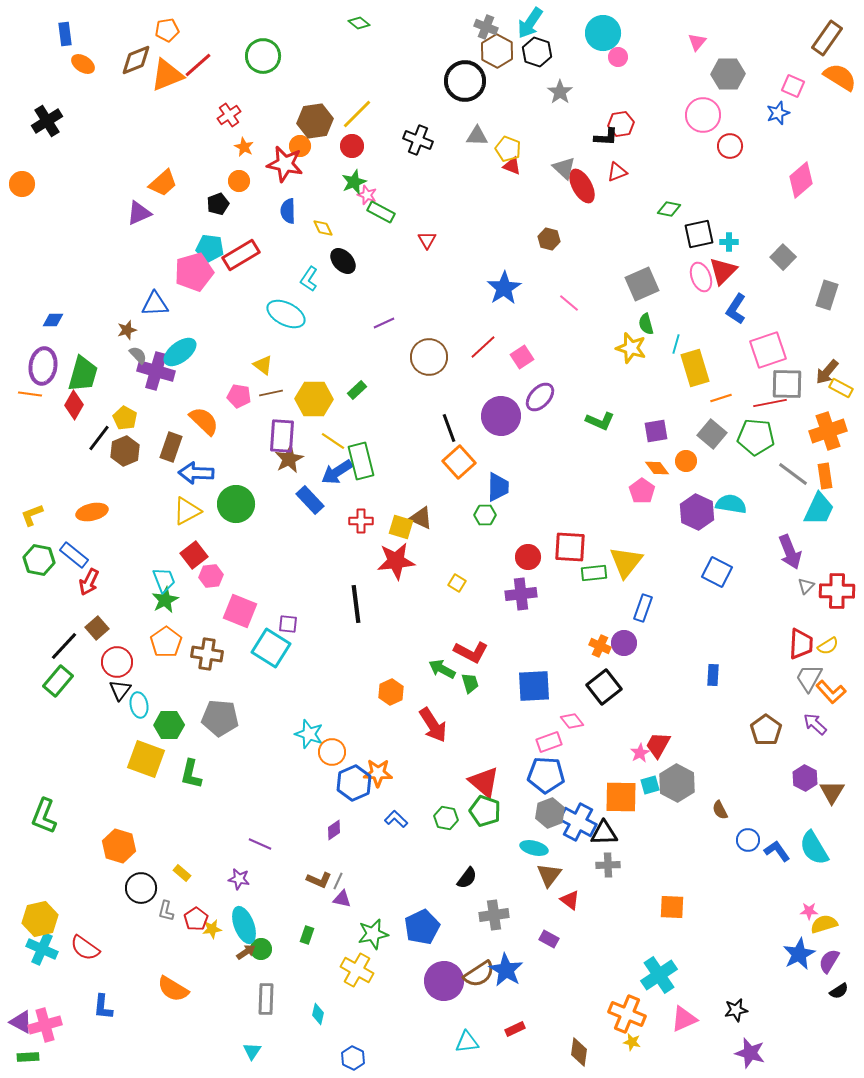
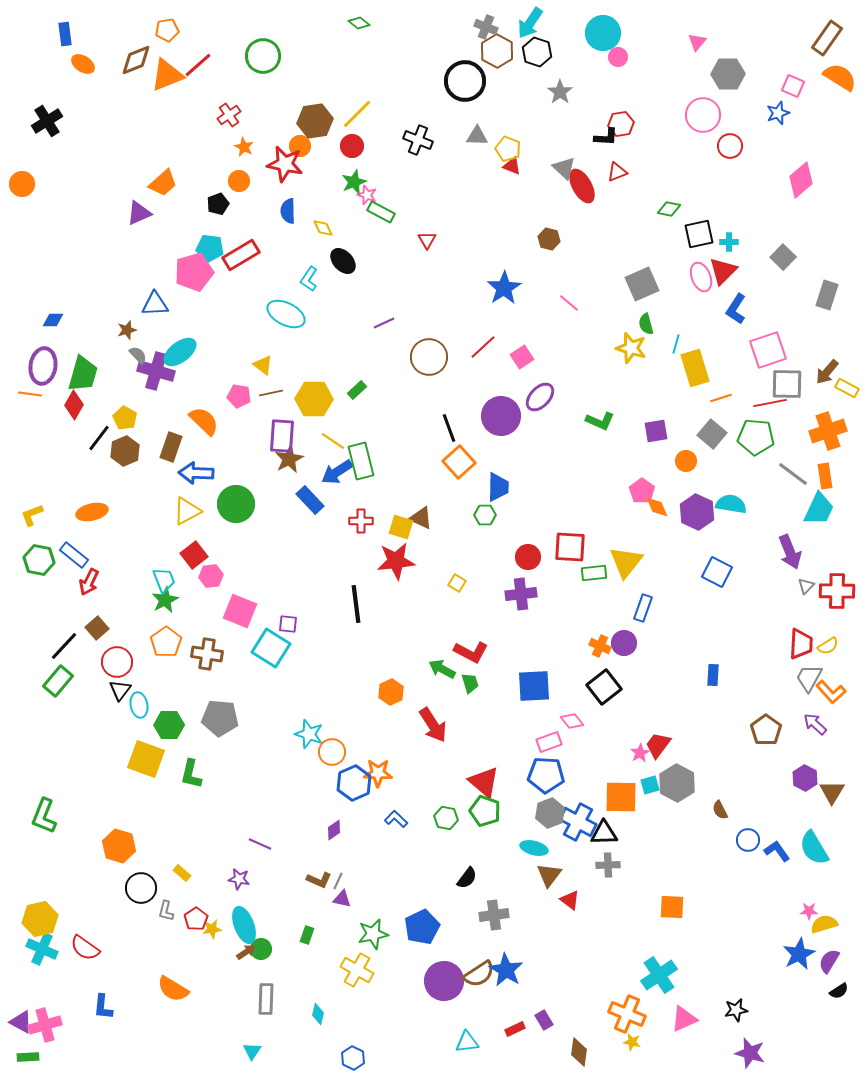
yellow rectangle at (841, 388): moved 6 px right
orange diamond at (657, 468): moved 39 px down; rotated 15 degrees clockwise
red trapezoid at (658, 745): rotated 8 degrees clockwise
purple rectangle at (549, 939): moved 5 px left, 81 px down; rotated 30 degrees clockwise
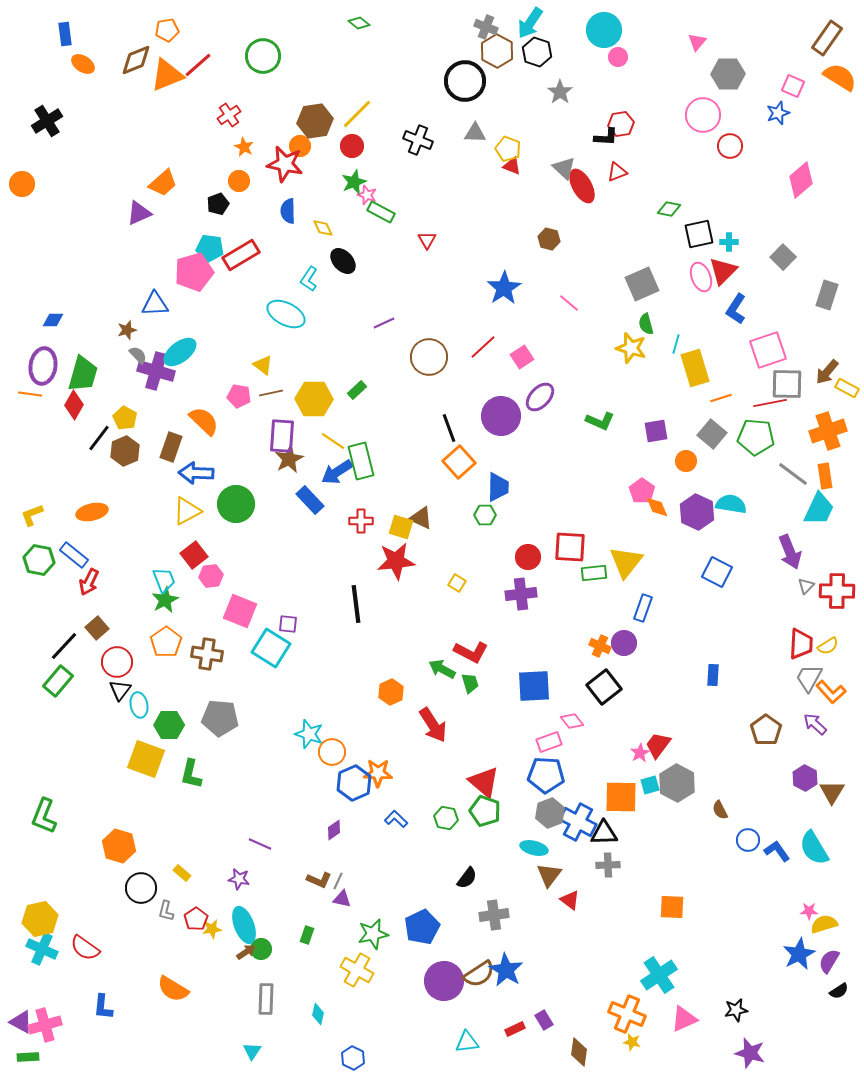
cyan circle at (603, 33): moved 1 px right, 3 px up
gray triangle at (477, 136): moved 2 px left, 3 px up
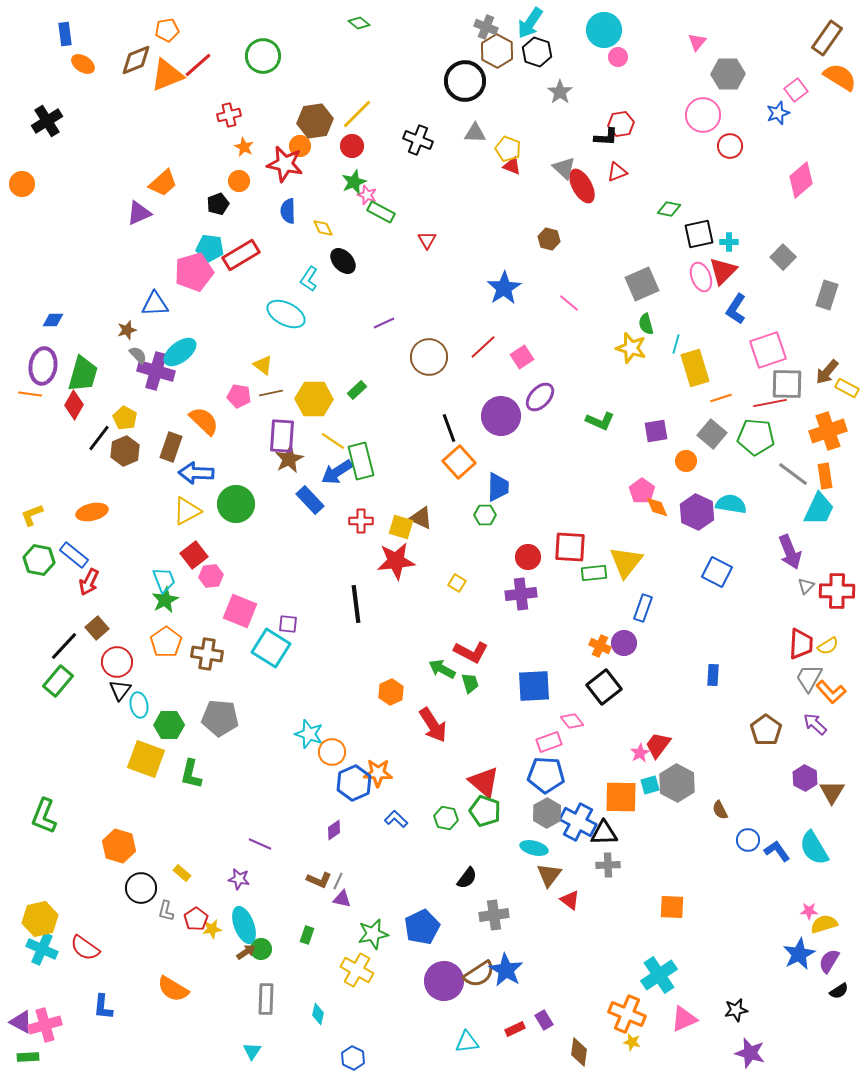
pink square at (793, 86): moved 3 px right, 4 px down; rotated 30 degrees clockwise
red cross at (229, 115): rotated 20 degrees clockwise
gray hexagon at (550, 813): moved 3 px left; rotated 8 degrees counterclockwise
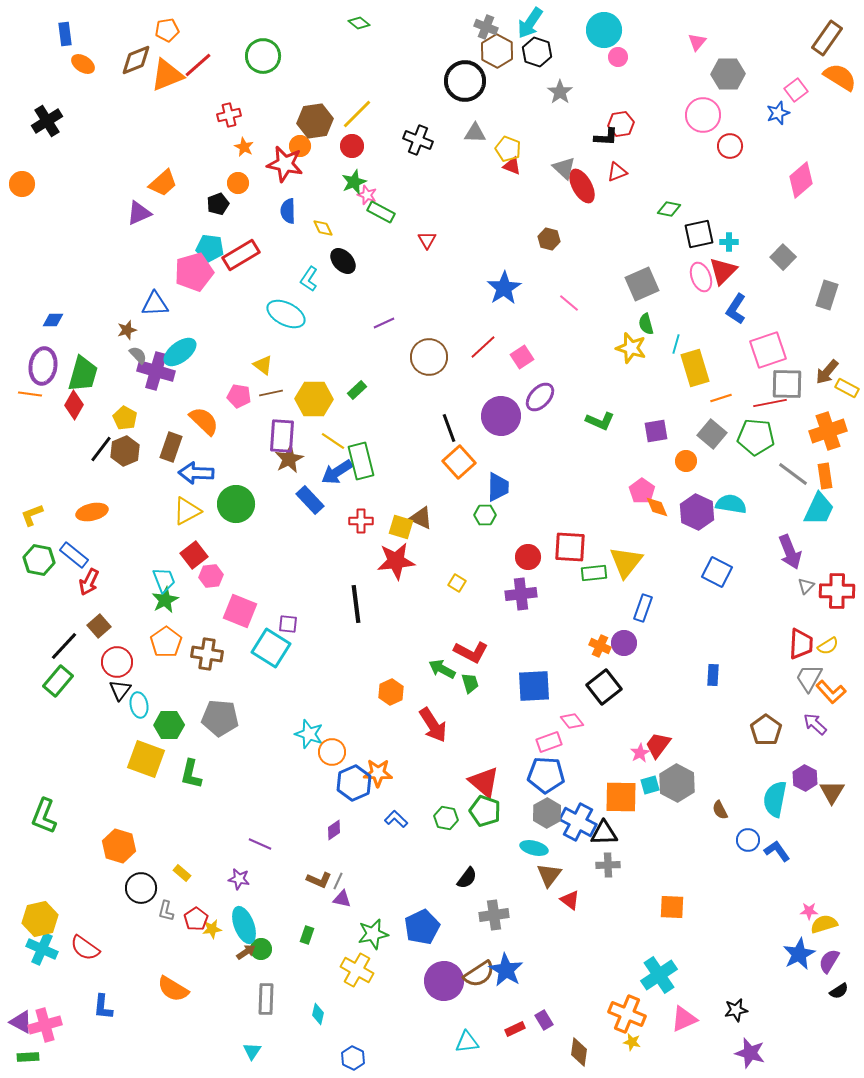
orange circle at (239, 181): moved 1 px left, 2 px down
black line at (99, 438): moved 2 px right, 11 px down
brown square at (97, 628): moved 2 px right, 2 px up
cyan semicircle at (814, 848): moved 39 px left, 49 px up; rotated 42 degrees clockwise
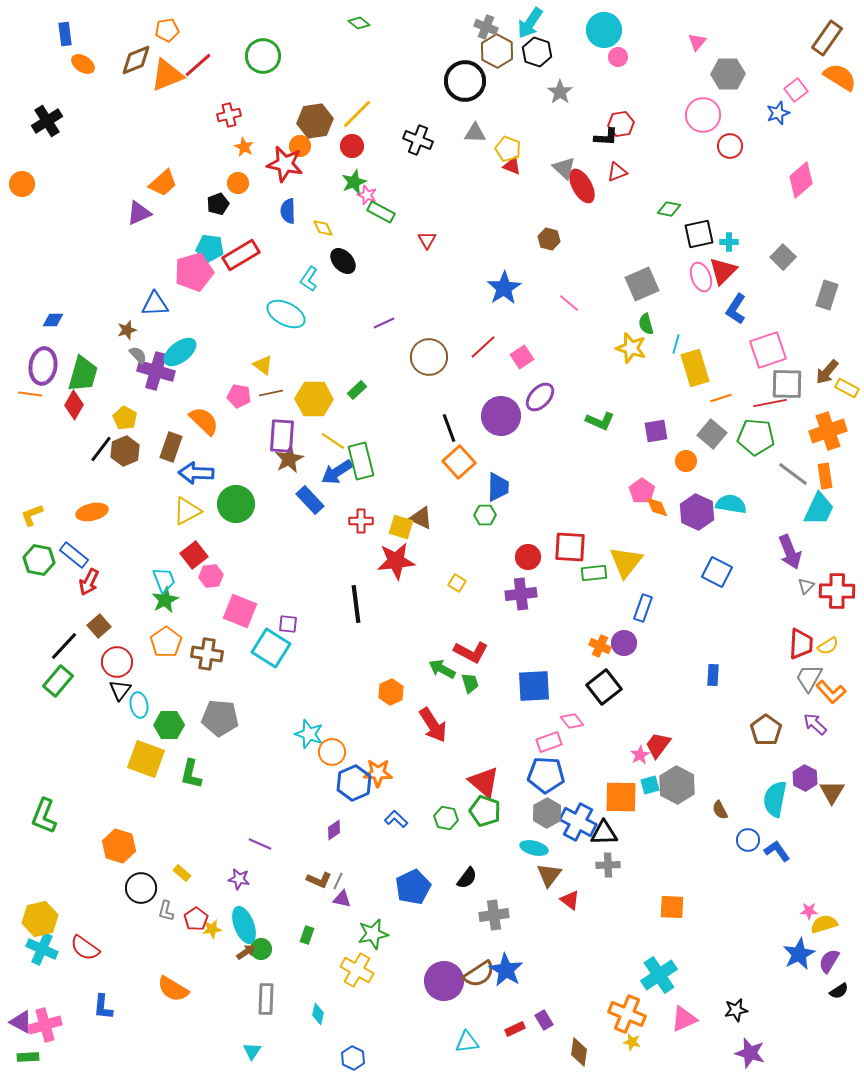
pink star at (640, 753): moved 2 px down
gray hexagon at (677, 783): moved 2 px down
blue pentagon at (422, 927): moved 9 px left, 40 px up
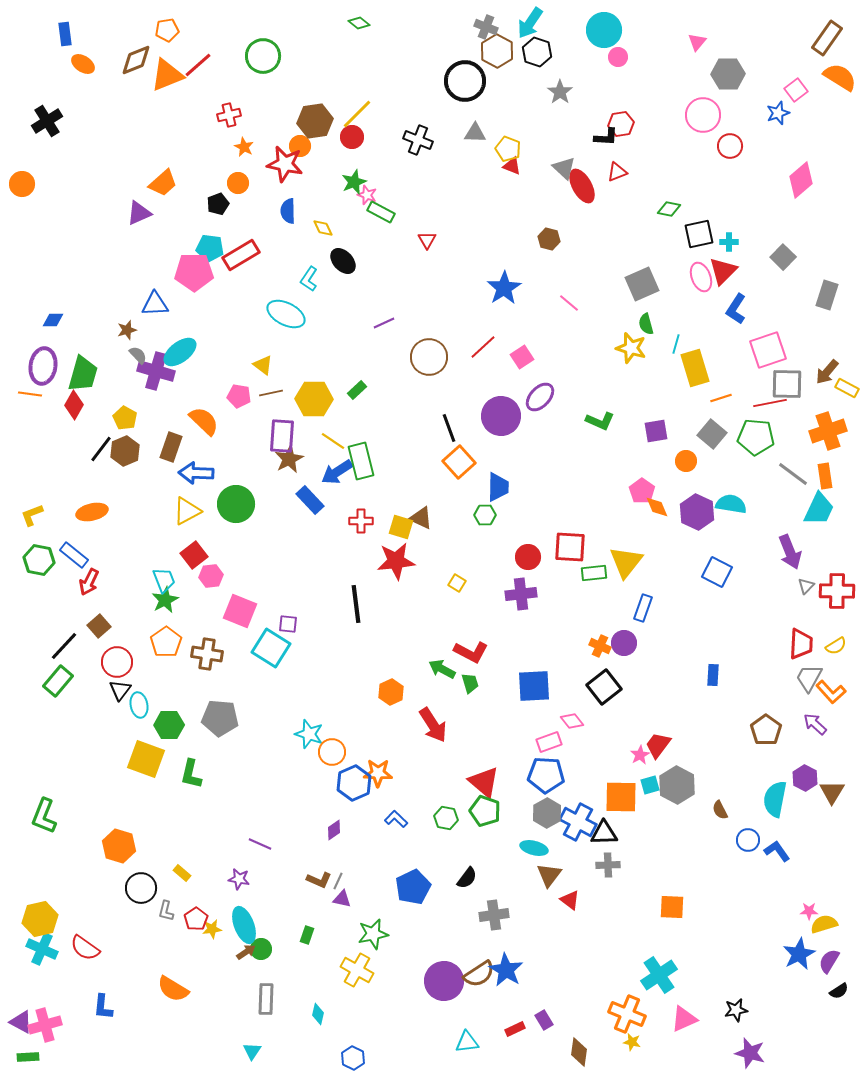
red circle at (352, 146): moved 9 px up
pink pentagon at (194, 272): rotated 15 degrees clockwise
yellow semicircle at (828, 646): moved 8 px right
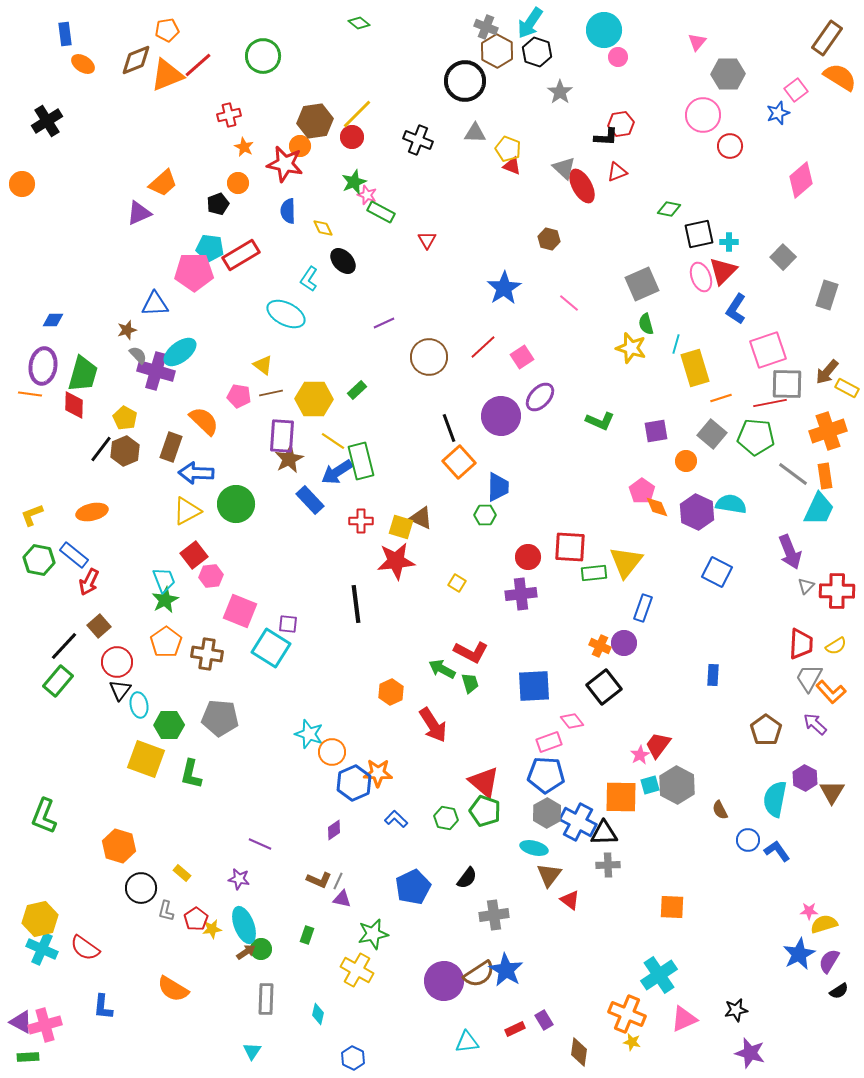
red diamond at (74, 405): rotated 28 degrees counterclockwise
